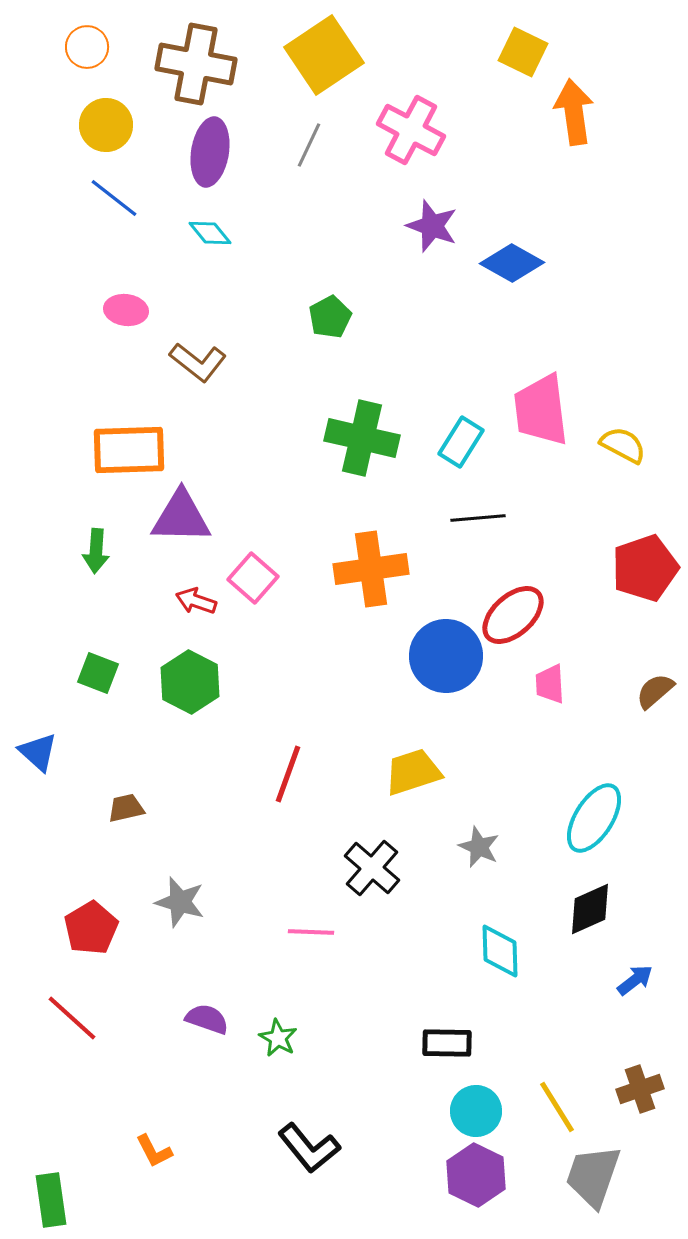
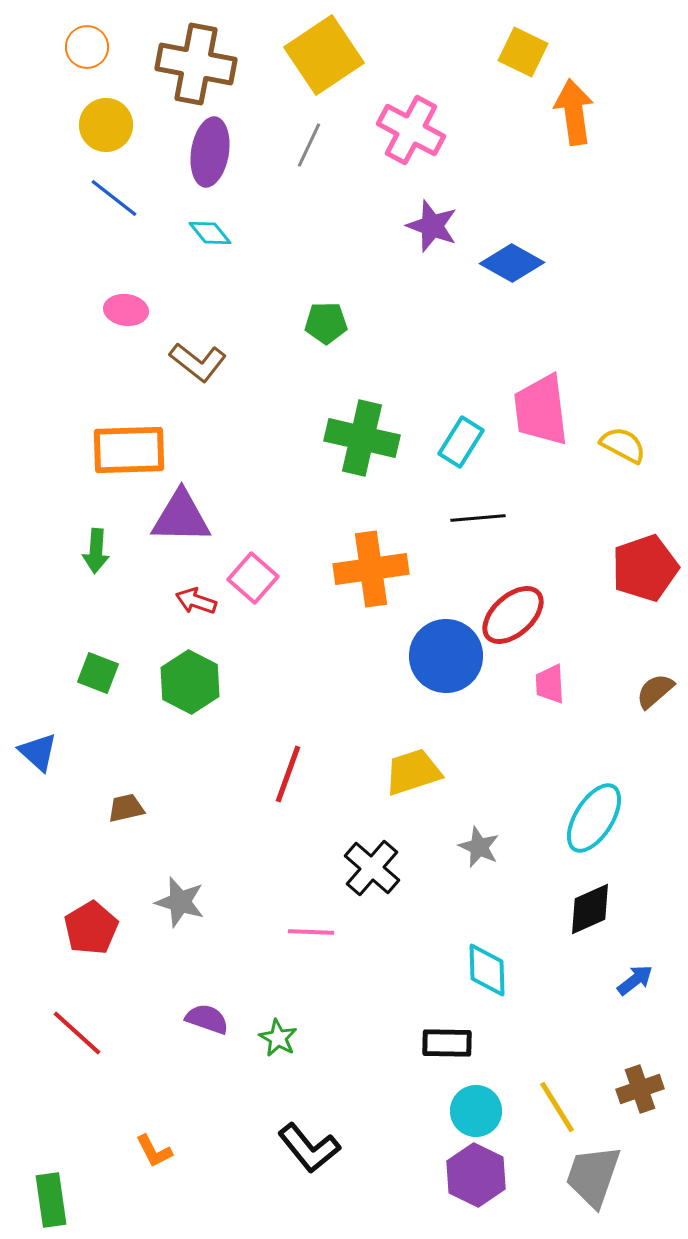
green pentagon at (330, 317): moved 4 px left, 6 px down; rotated 27 degrees clockwise
cyan diamond at (500, 951): moved 13 px left, 19 px down
red line at (72, 1018): moved 5 px right, 15 px down
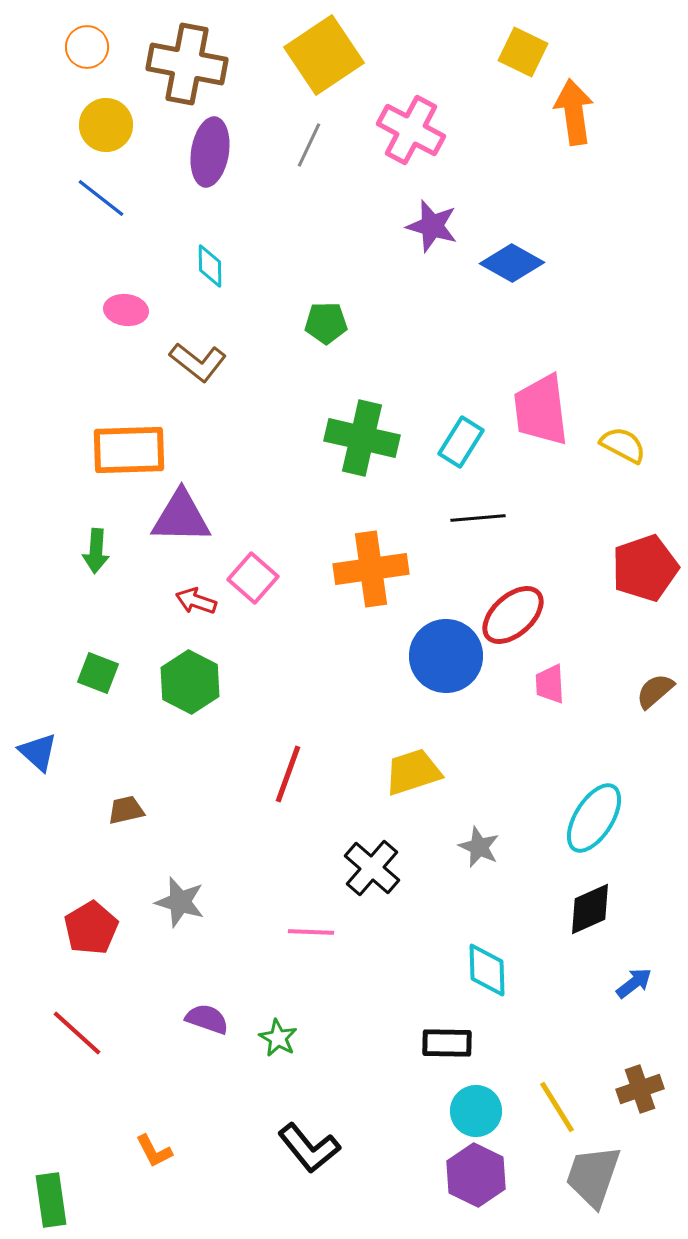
brown cross at (196, 64): moved 9 px left
blue line at (114, 198): moved 13 px left
purple star at (432, 226): rotated 4 degrees counterclockwise
cyan diamond at (210, 233): moved 33 px down; rotated 39 degrees clockwise
brown trapezoid at (126, 808): moved 2 px down
blue arrow at (635, 980): moved 1 px left, 3 px down
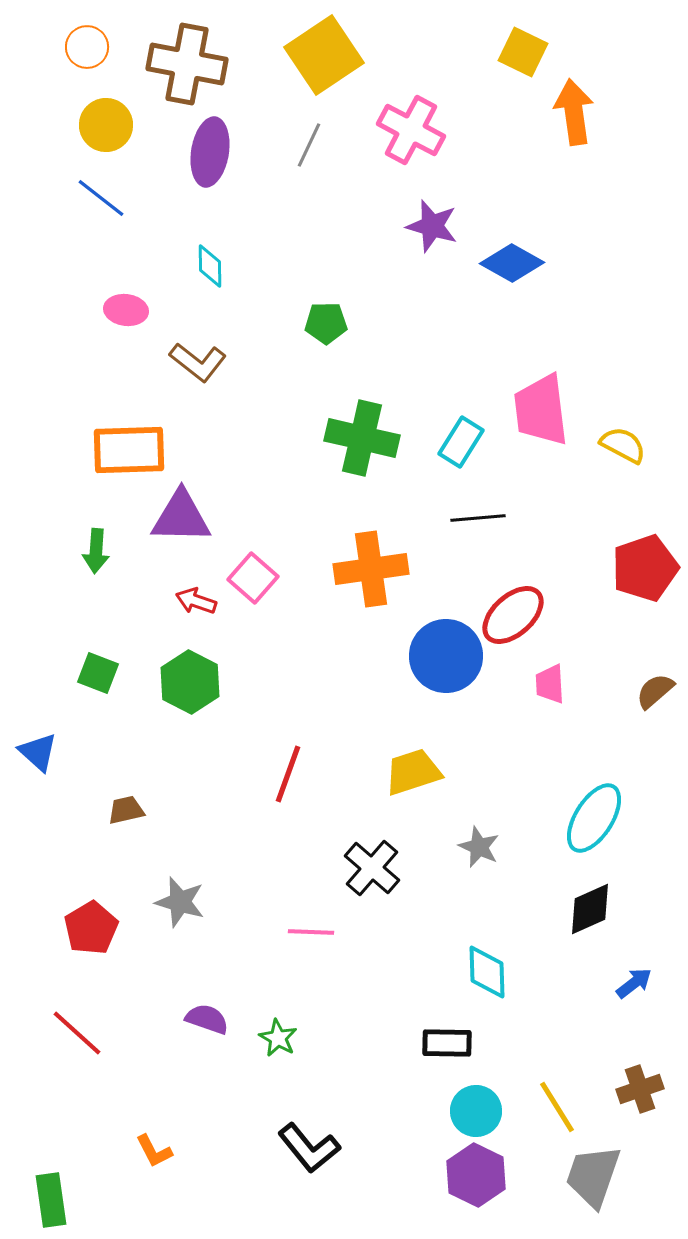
cyan diamond at (487, 970): moved 2 px down
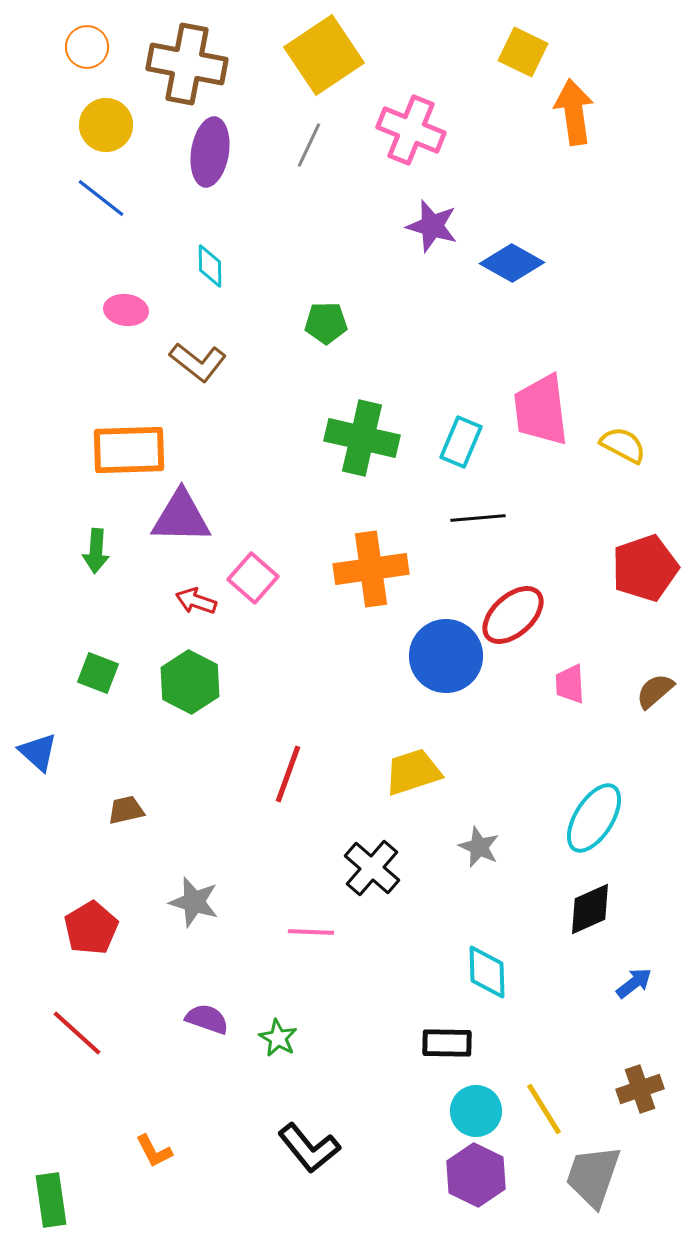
pink cross at (411, 130): rotated 6 degrees counterclockwise
cyan rectangle at (461, 442): rotated 9 degrees counterclockwise
pink trapezoid at (550, 684): moved 20 px right
gray star at (180, 902): moved 14 px right
yellow line at (557, 1107): moved 13 px left, 2 px down
